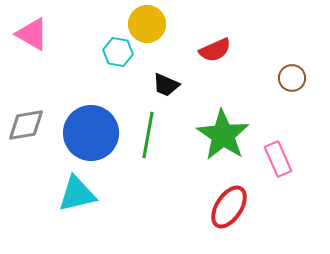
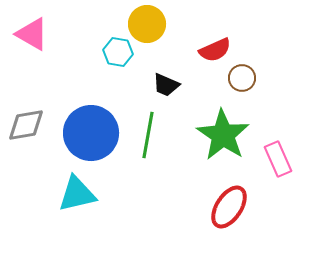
brown circle: moved 50 px left
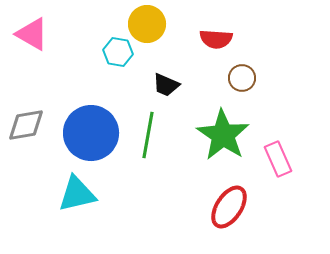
red semicircle: moved 1 px right, 11 px up; rotated 28 degrees clockwise
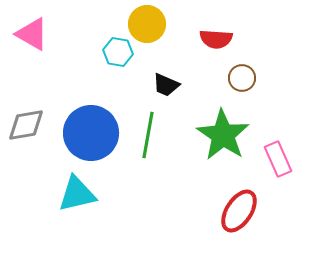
red ellipse: moved 10 px right, 4 px down
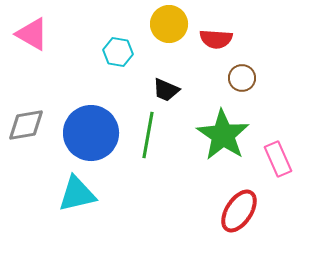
yellow circle: moved 22 px right
black trapezoid: moved 5 px down
